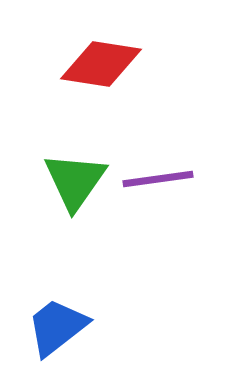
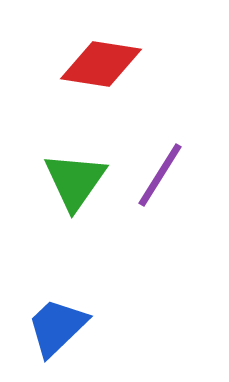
purple line: moved 2 px right, 4 px up; rotated 50 degrees counterclockwise
blue trapezoid: rotated 6 degrees counterclockwise
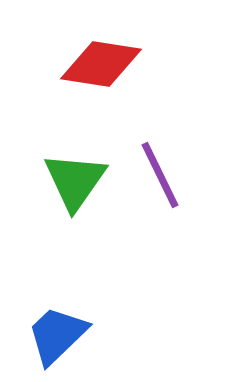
purple line: rotated 58 degrees counterclockwise
blue trapezoid: moved 8 px down
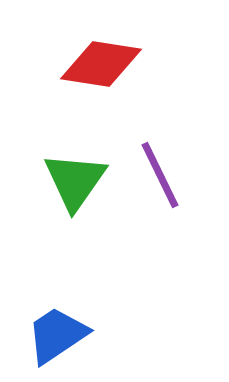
blue trapezoid: rotated 10 degrees clockwise
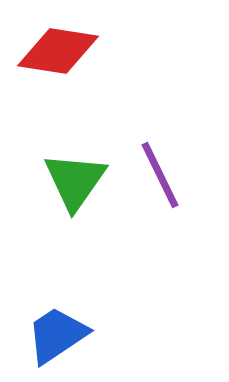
red diamond: moved 43 px left, 13 px up
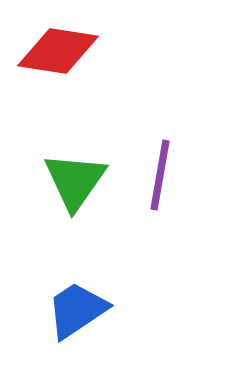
purple line: rotated 36 degrees clockwise
blue trapezoid: moved 20 px right, 25 px up
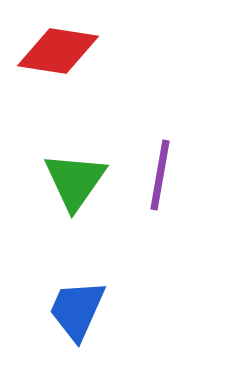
blue trapezoid: rotated 32 degrees counterclockwise
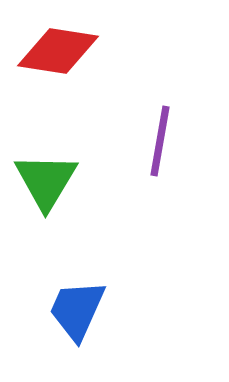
purple line: moved 34 px up
green triangle: moved 29 px left; rotated 4 degrees counterclockwise
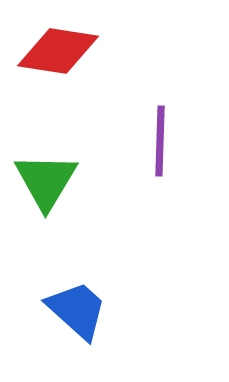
purple line: rotated 8 degrees counterclockwise
blue trapezoid: rotated 108 degrees clockwise
